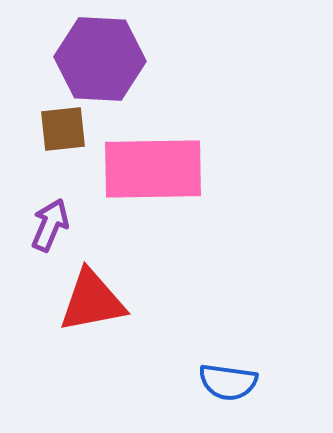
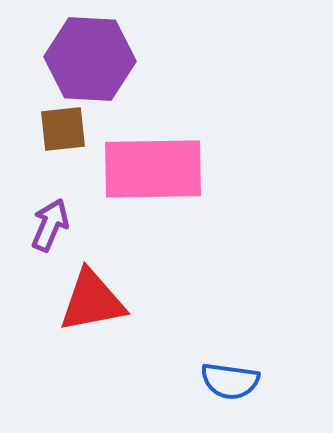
purple hexagon: moved 10 px left
blue semicircle: moved 2 px right, 1 px up
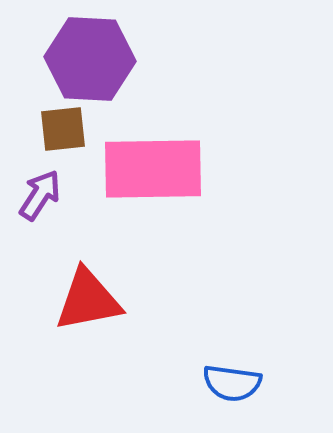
purple arrow: moved 10 px left, 30 px up; rotated 10 degrees clockwise
red triangle: moved 4 px left, 1 px up
blue semicircle: moved 2 px right, 2 px down
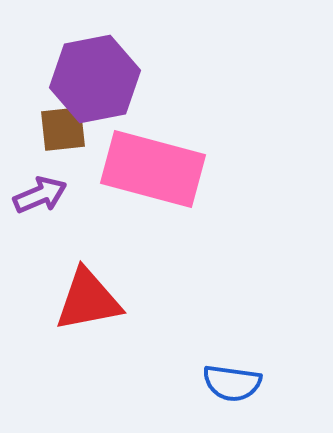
purple hexagon: moved 5 px right, 20 px down; rotated 14 degrees counterclockwise
pink rectangle: rotated 16 degrees clockwise
purple arrow: rotated 34 degrees clockwise
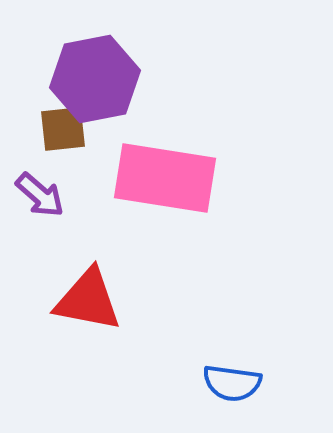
pink rectangle: moved 12 px right, 9 px down; rotated 6 degrees counterclockwise
purple arrow: rotated 64 degrees clockwise
red triangle: rotated 22 degrees clockwise
